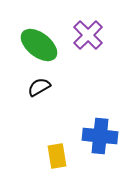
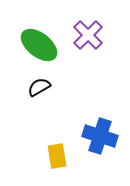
blue cross: rotated 12 degrees clockwise
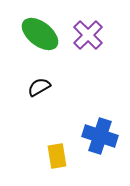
green ellipse: moved 1 px right, 11 px up
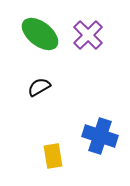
yellow rectangle: moved 4 px left
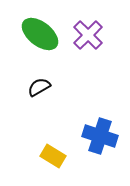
yellow rectangle: rotated 50 degrees counterclockwise
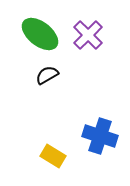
black semicircle: moved 8 px right, 12 px up
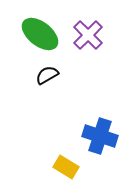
yellow rectangle: moved 13 px right, 11 px down
